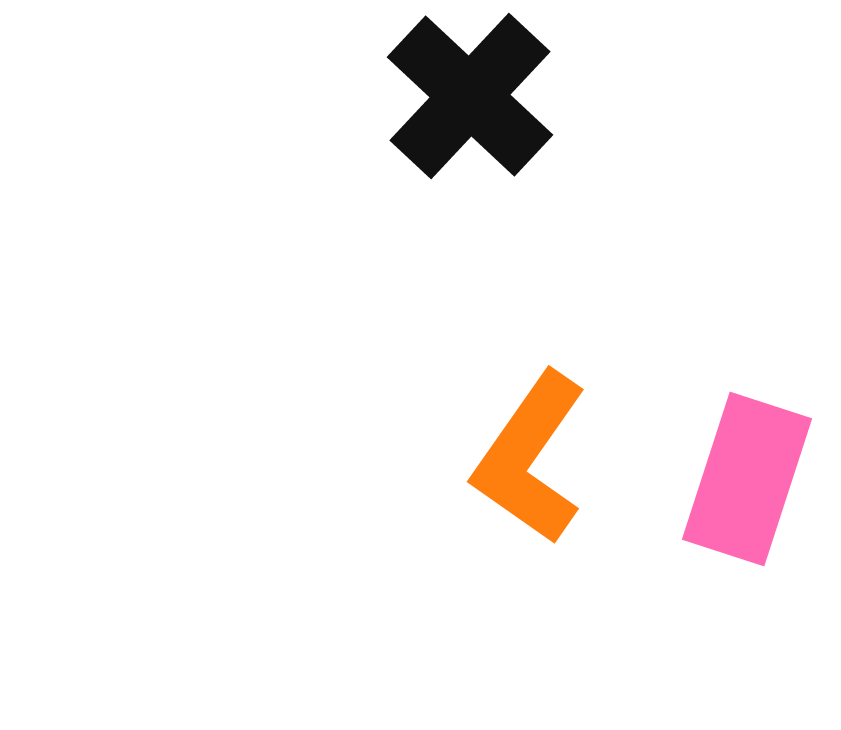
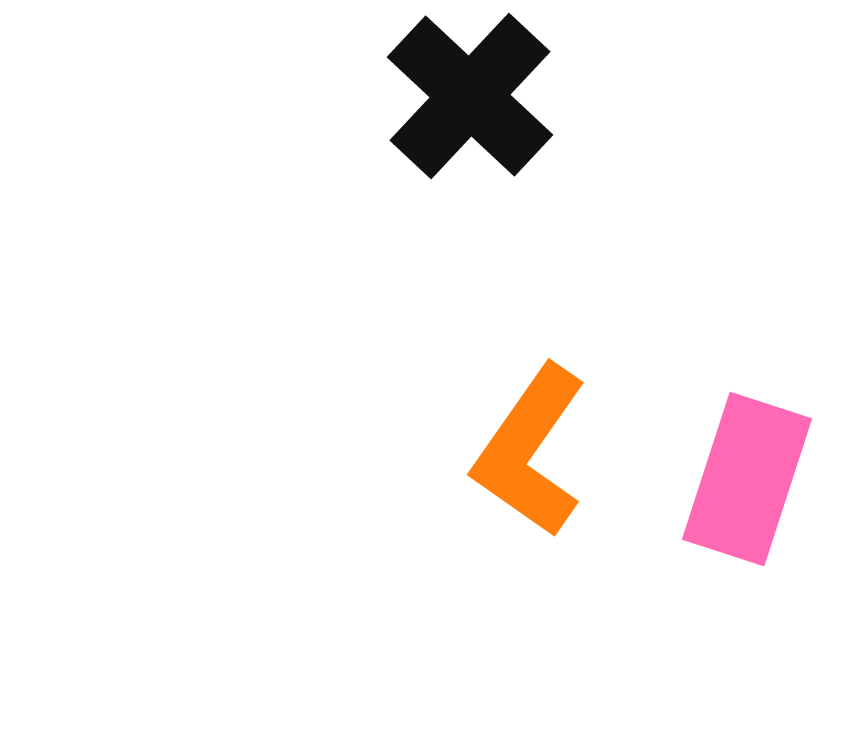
orange L-shape: moved 7 px up
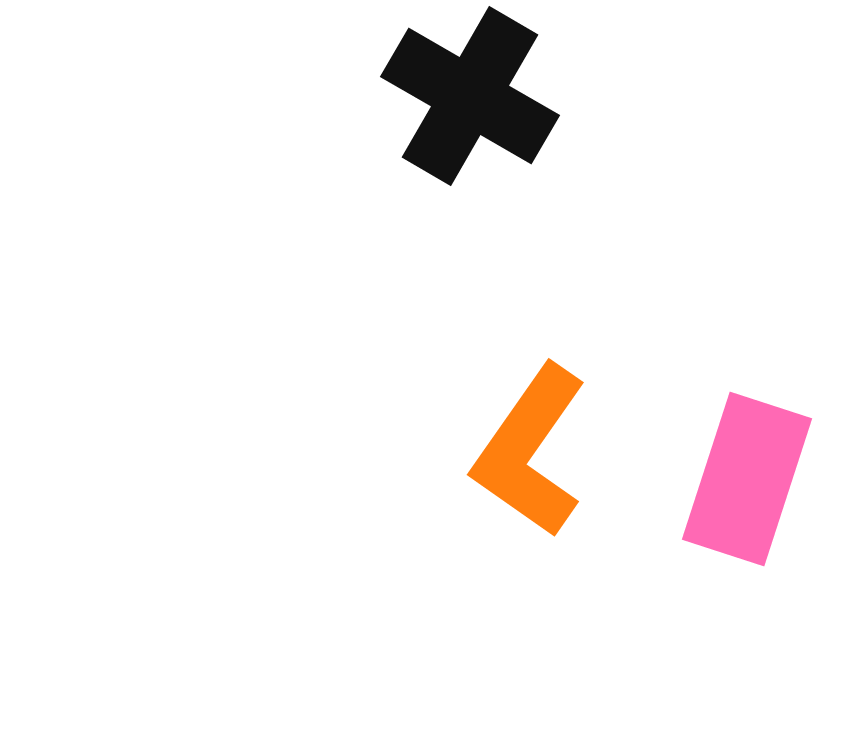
black cross: rotated 13 degrees counterclockwise
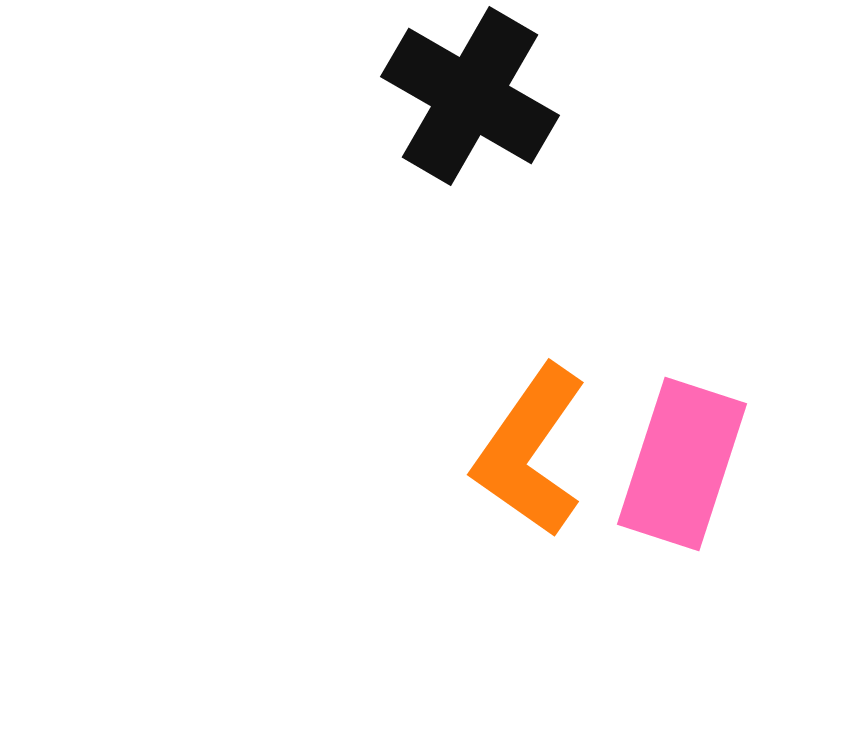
pink rectangle: moved 65 px left, 15 px up
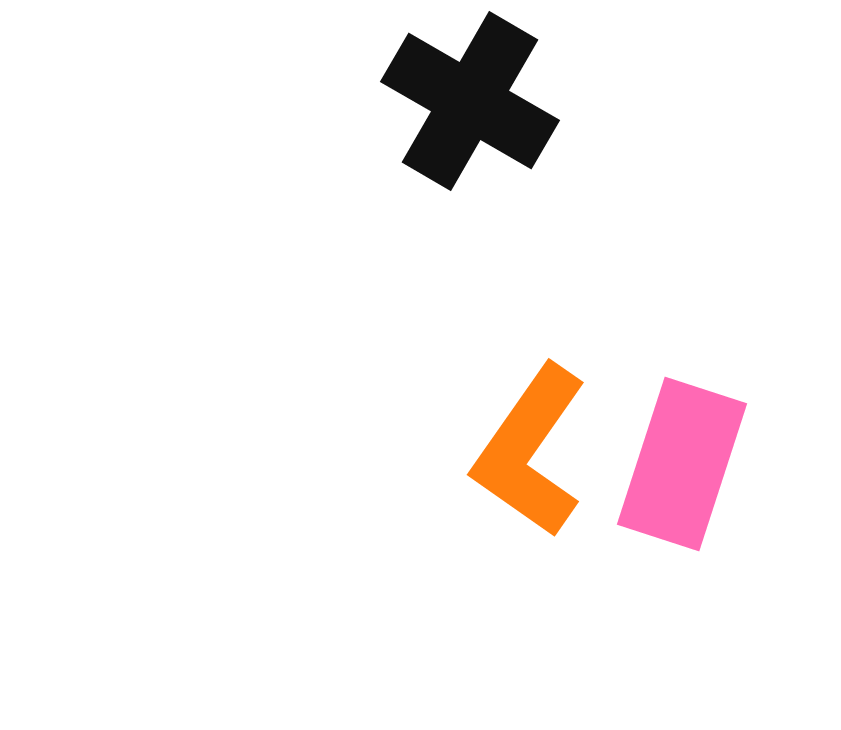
black cross: moved 5 px down
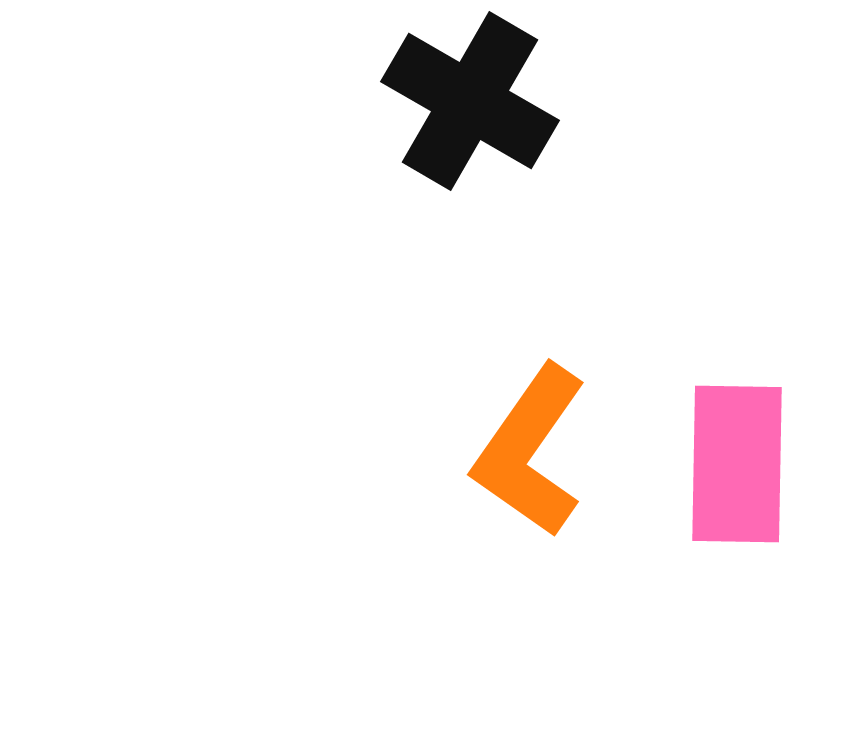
pink rectangle: moved 55 px right; rotated 17 degrees counterclockwise
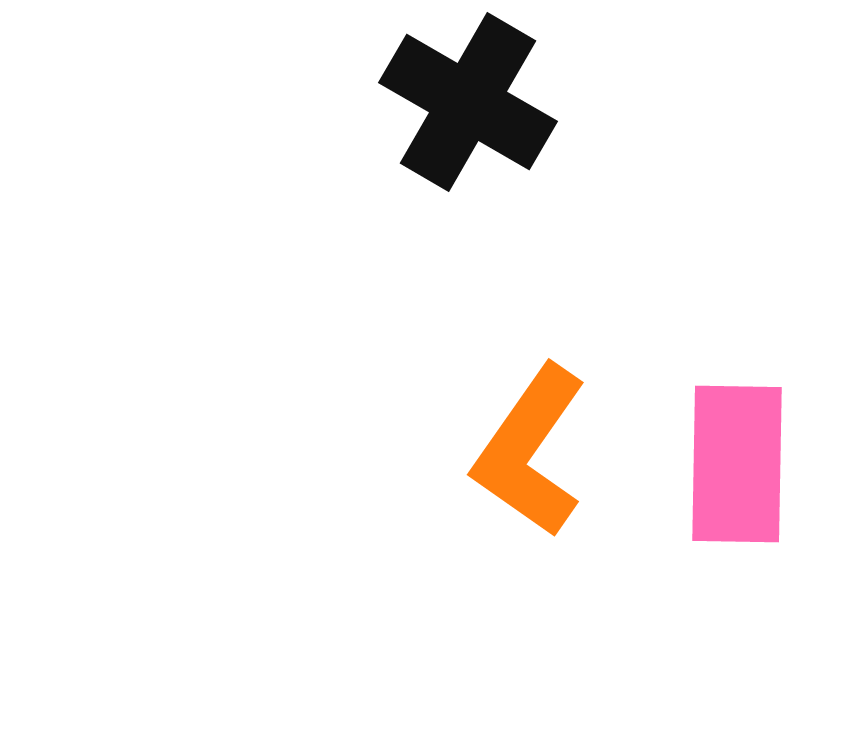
black cross: moved 2 px left, 1 px down
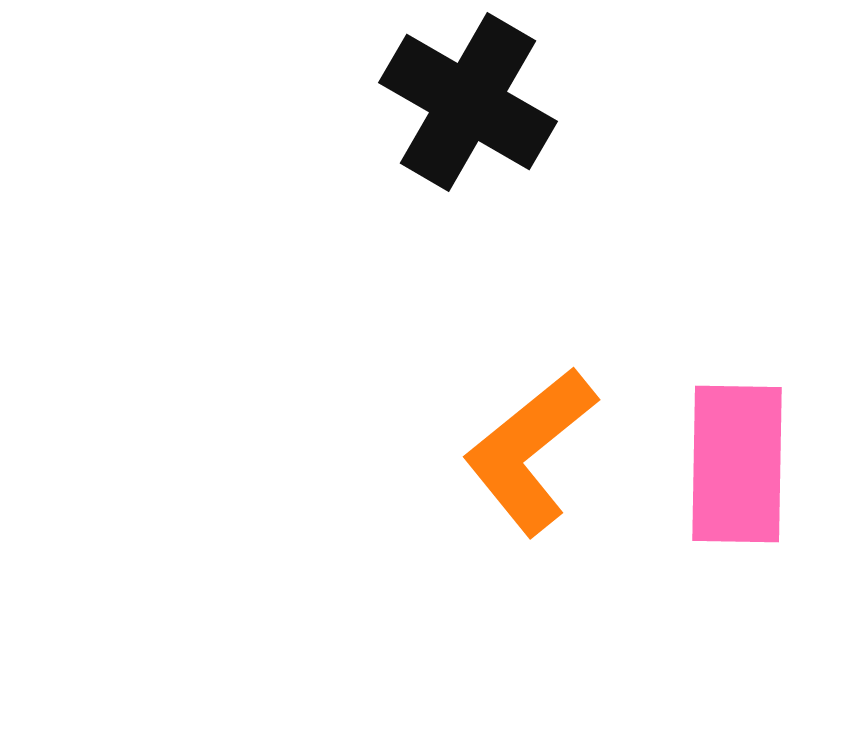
orange L-shape: rotated 16 degrees clockwise
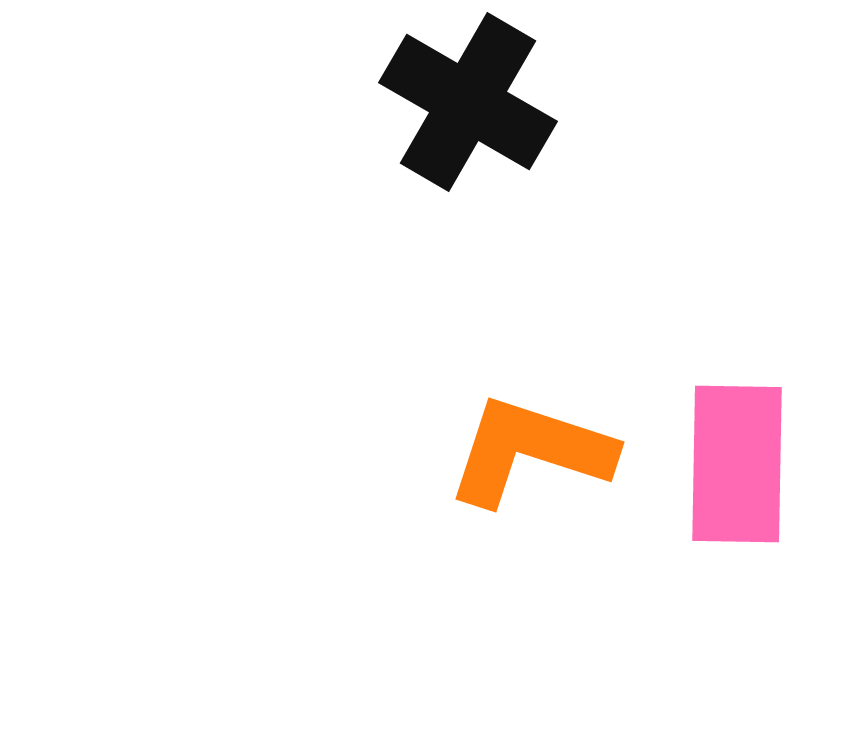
orange L-shape: rotated 57 degrees clockwise
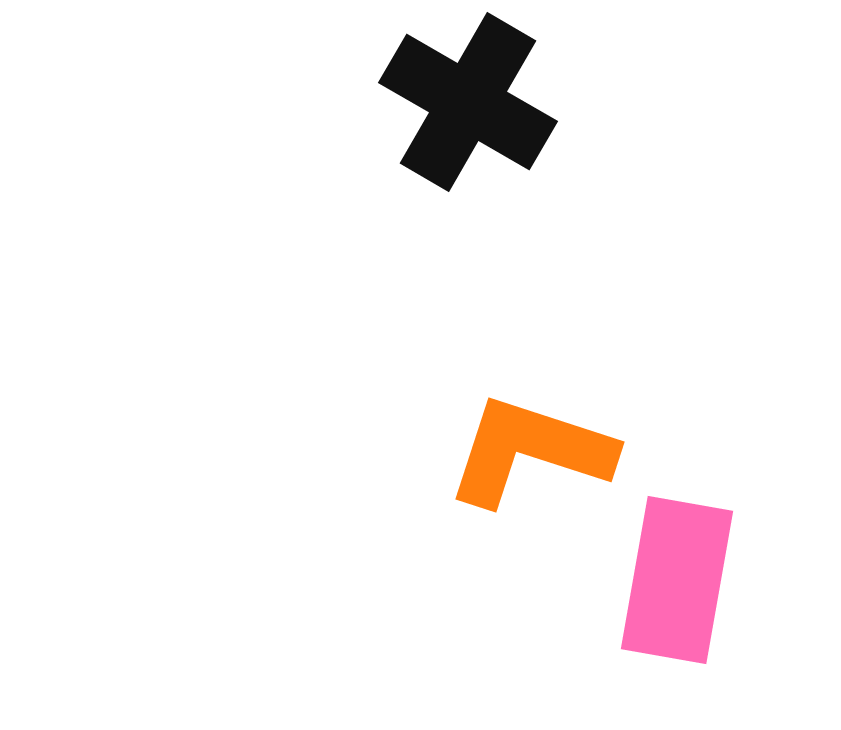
pink rectangle: moved 60 px left, 116 px down; rotated 9 degrees clockwise
